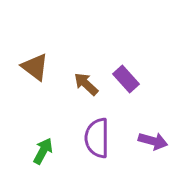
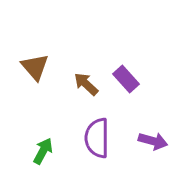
brown triangle: rotated 12 degrees clockwise
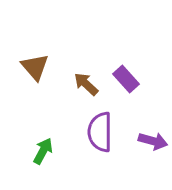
purple semicircle: moved 3 px right, 6 px up
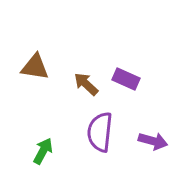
brown triangle: rotated 40 degrees counterclockwise
purple rectangle: rotated 24 degrees counterclockwise
purple semicircle: rotated 6 degrees clockwise
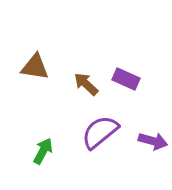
purple semicircle: rotated 45 degrees clockwise
